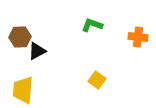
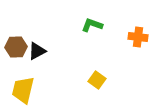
brown hexagon: moved 4 px left, 10 px down
yellow trapezoid: rotated 8 degrees clockwise
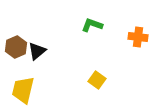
brown hexagon: rotated 20 degrees counterclockwise
black triangle: rotated 12 degrees counterclockwise
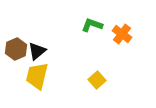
orange cross: moved 16 px left, 3 px up; rotated 30 degrees clockwise
brown hexagon: moved 2 px down
yellow square: rotated 12 degrees clockwise
yellow trapezoid: moved 14 px right, 14 px up
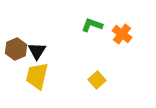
black triangle: rotated 18 degrees counterclockwise
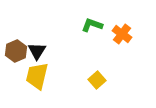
brown hexagon: moved 2 px down
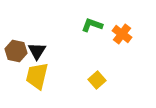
brown hexagon: rotated 25 degrees counterclockwise
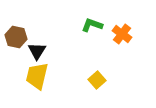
brown hexagon: moved 14 px up
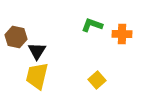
orange cross: rotated 36 degrees counterclockwise
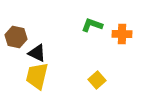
black triangle: moved 2 px down; rotated 36 degrees counterclockwise
